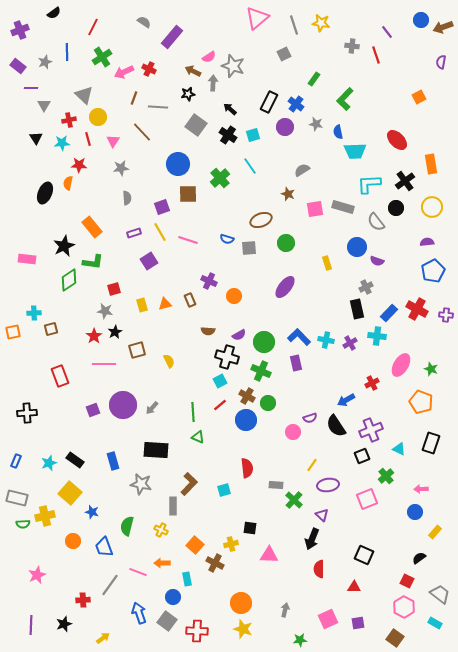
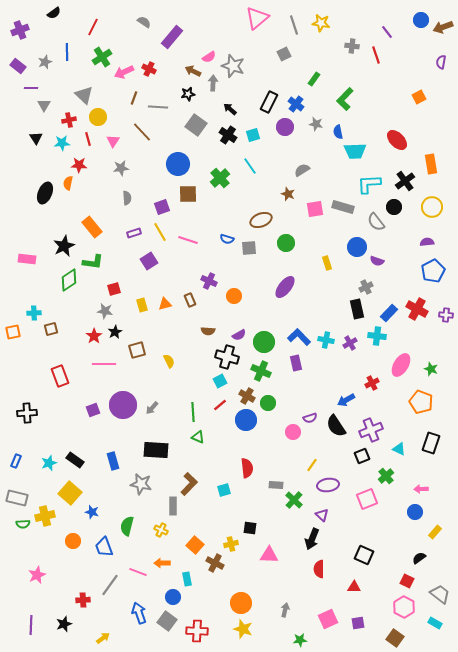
black circle at (396, 208): moved 2 px left, 1 px up
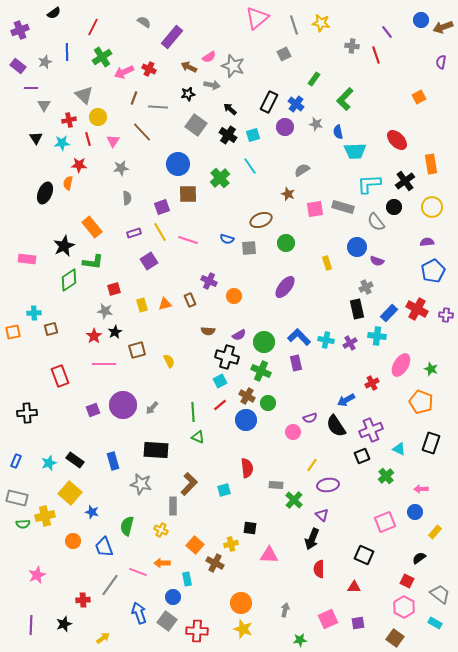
brown arrow at (193, 71): moved 4 px left, 4 px up
gray arrow at (213, 83): moved 1 px left, 2 px down; rotated 98 degrees clockwise
pink square at (367, 499): moved 18 px right, 23 px down
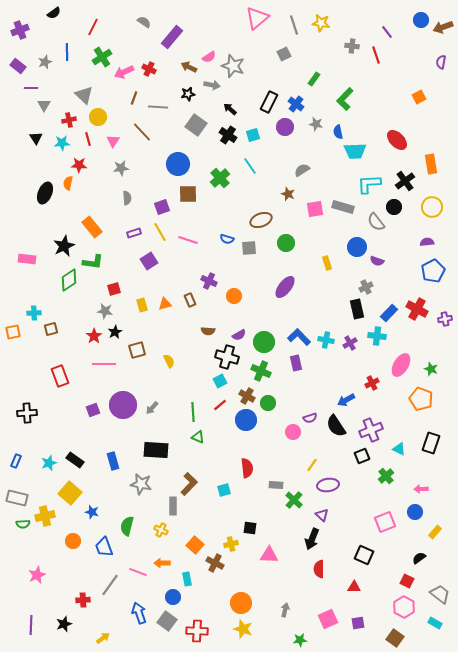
purple cross at (446, 315): moved 1 px left, 4 px down; rotated 16 degrees counterclockwise
orange pentagon at (421, 402): moved 3 px up
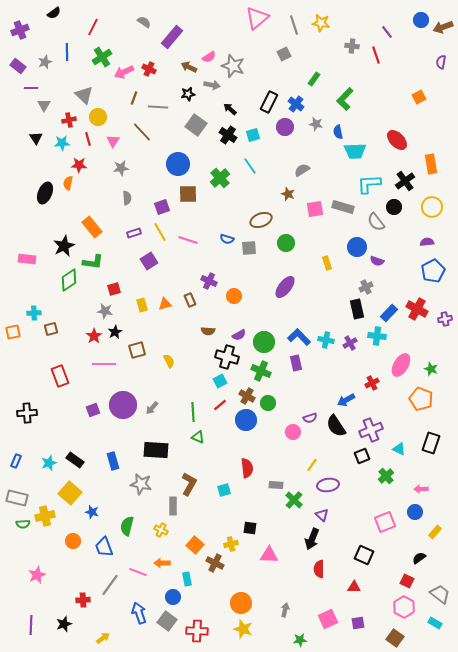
brown L-shape at (189, 484): rotated 15 degrees counterclockwise
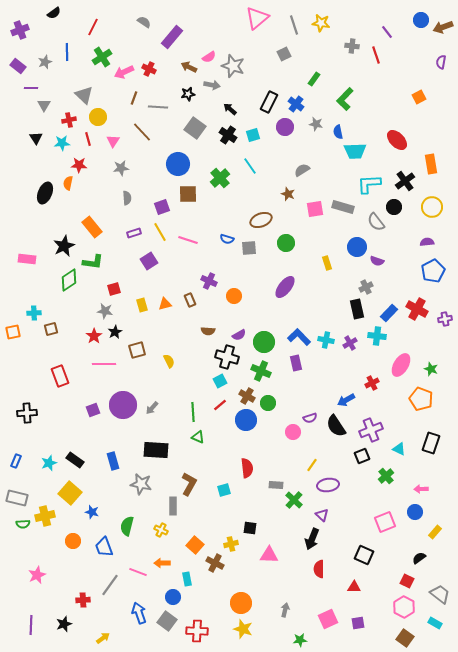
gray square at (196, 125): moved 1 px left, 3 px down
brown square at (395, 638): moved 10 px right
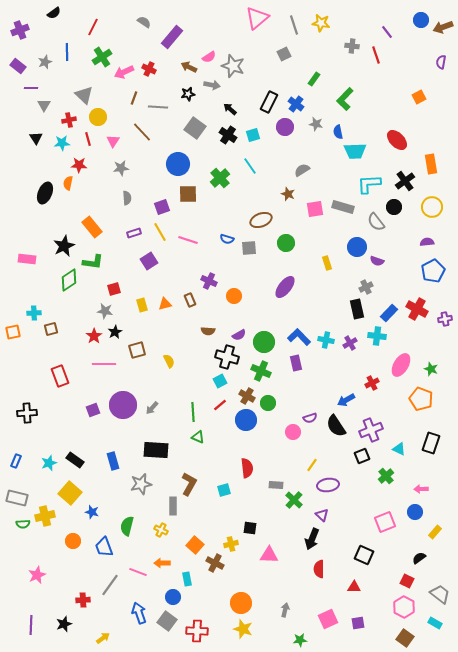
gray star at (141, 484): rotated 25 degrees counterclockwise
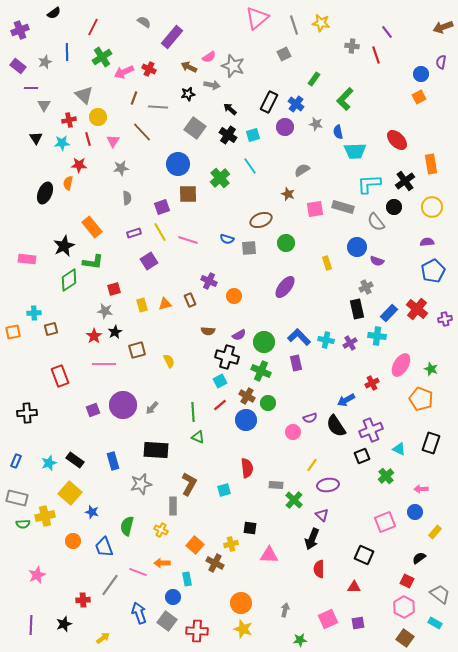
blue circle at (421, 20): moved 54 px down
red cross at (417, 309): rotated 10 degrees clockwise
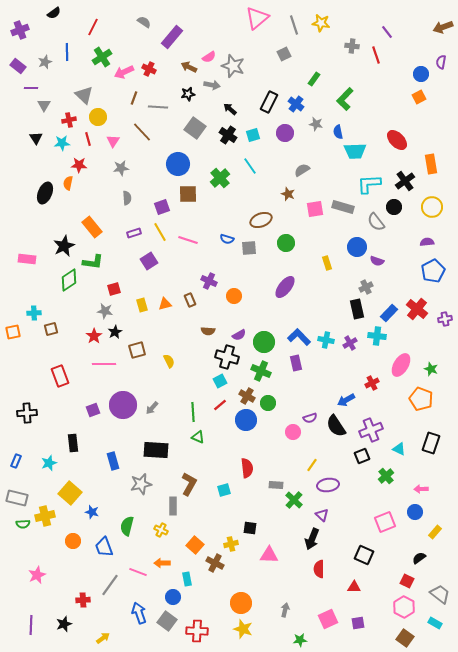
purple circle at (285, 127): moved 6 px down
black rectangle at (75, 460): moved 2 px left, 17 px up; rotated 48 degrees clockwise
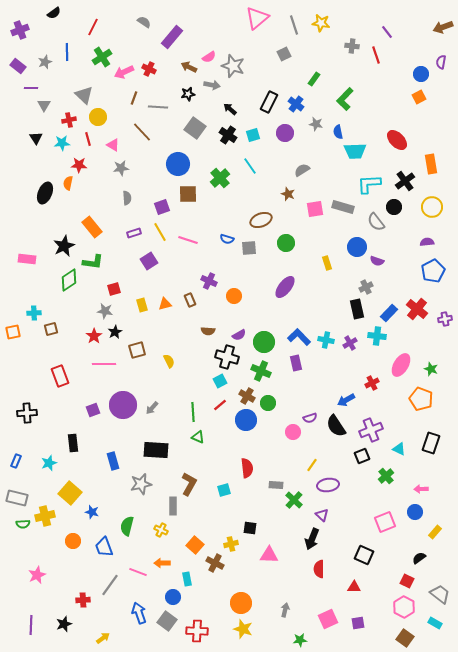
pink triangle at (113, 141): moved 4 px down; rotated 32 degrees counterclockwise
